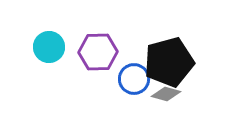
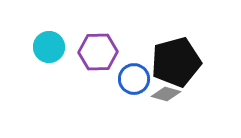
black pentagon: moved 7 px right
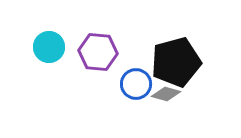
purple hexagon: rotated 6 degrees clockwise
blue circle: moved 2 px right, 5 px down
